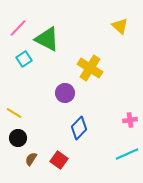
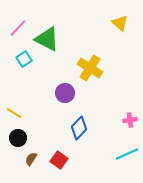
yellow triangle: moved 3 px up
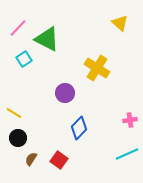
yellow cross: moved 7 px right
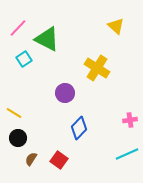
yellow triangle: moved 4 px left, 3 px down
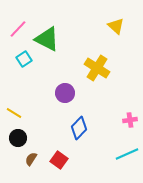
pink line: moved 1 px down
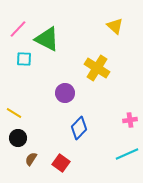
yellow triangle: moved 1 px left
cyan square: rotated 35 degrees clockwise
red square: moved 2 px right, 3 px down
